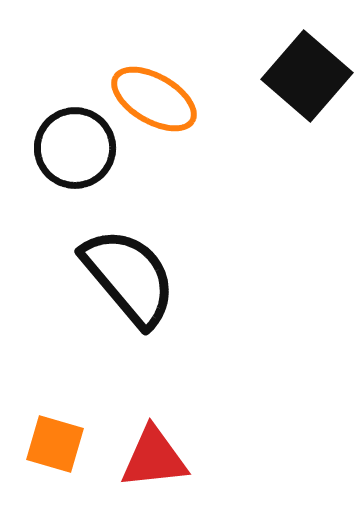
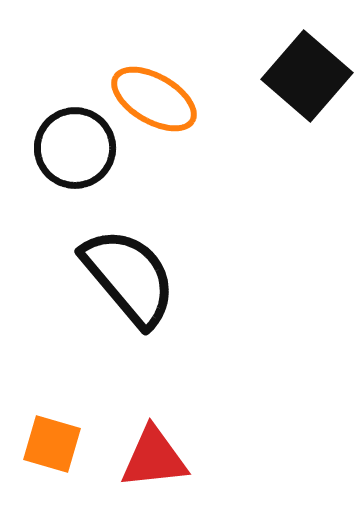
orange square: moved 3 px left
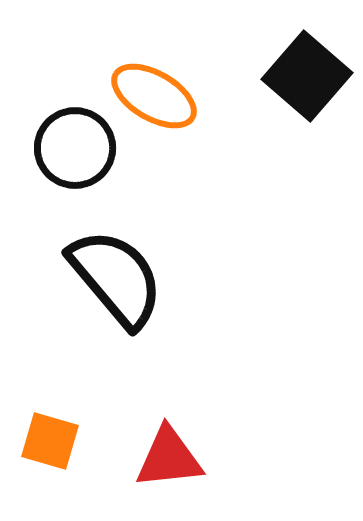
orange ellipse: moved 3 px up
black semicircle: moved 13 px left, 1 px down
orange square: moved 2 px left, 3 px up
red triangle: moved 15 px right
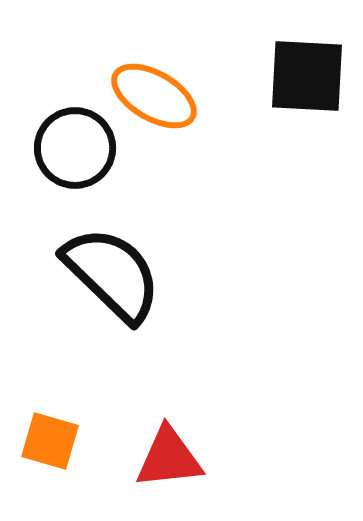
black square: rotated 38 degrees counterclockwise
black semicircle: moved 4 px left, 4 px up; rotated 6 degrees counterclockwise
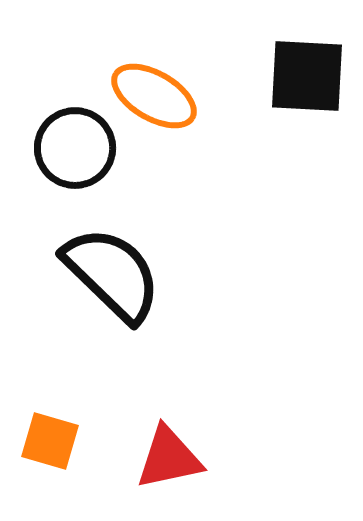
red triangle: rotated 6 degrees counterclockwise
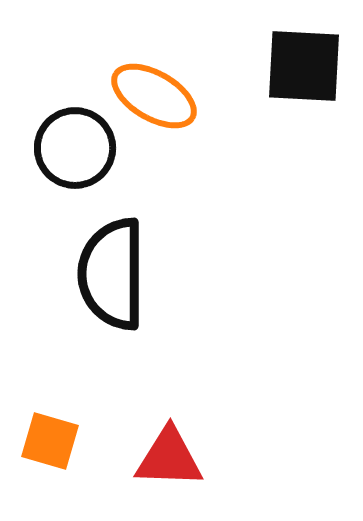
black square: moved 3 px left, 10 px up
black semicircle: rotated 134 degrees counterclockwise
red triangle: rotated 14 degrees clockwise
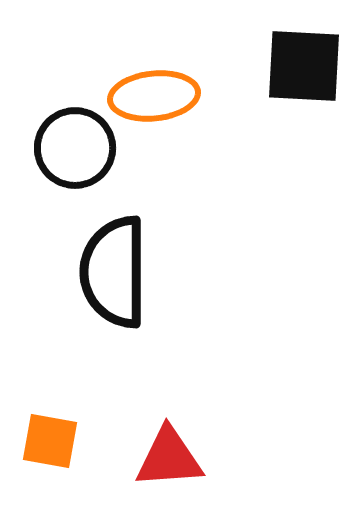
orange ellipse: rotated 36 degrees counterclockwise
black semicircle: moved 2 px right, 2 px up
orange square: rotated 6 degrees counterclockwise
red triangle: rotated 6 degrees counterclockwise
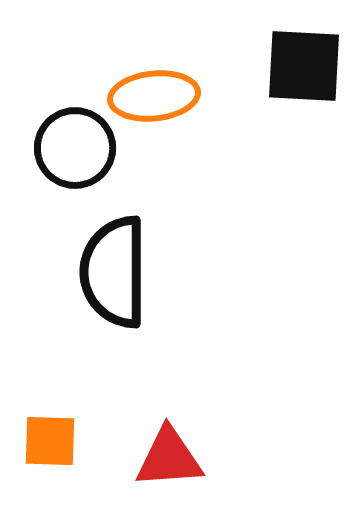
orange square: rotated 8 degrees counterclockwise
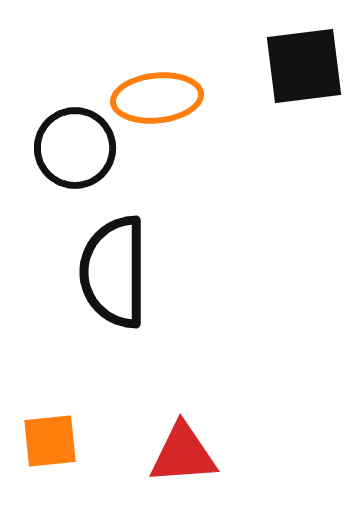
black square: rotated 10 degrees counterclockwise
orange ellipse: moved 3 px right, 2 px down
orange square: rotated 8 degrees counterclockwise
red triangle: moved 14 px right, 4 px up
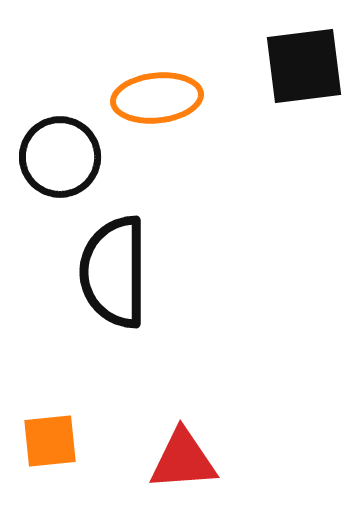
black circle: moved 15 px left, 9 px down
red triangle: moved 6 px down
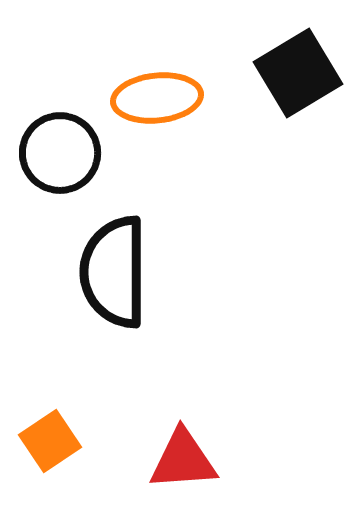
black square: moved 6 px left, 7 px down; rotated 24 degrees counterclockwise
black circle: moved 4 px up
orange square: rotated 28 degrees counterclockwise
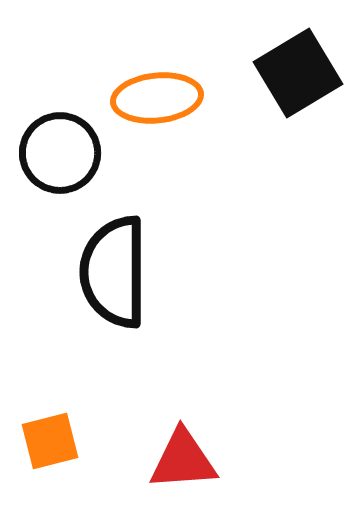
orange square: rotated 20 degrees clockwise
